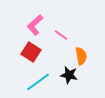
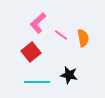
pink L-shape: moved 3 px right, 2 px up
red square: rotated 18 degrees clockwise
orange semicircle: moved 2 px right, 18 px up
cyan line: moved 1 px left; rotated 35 degrees clockwise
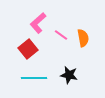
red square: moved 3 px left, 3 px up
cyan line: moved 3 px left, 4 px up
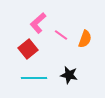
orange semicircle: moved 2 px right, 1 px down; rotated 30 degrees clockwise
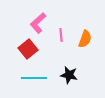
pink line: rotated 48 degrees clockwise
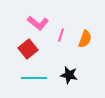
pink L-shape: rotated 100 degrees counterclockwise
pink line: rotated 24 degrees clockwise
